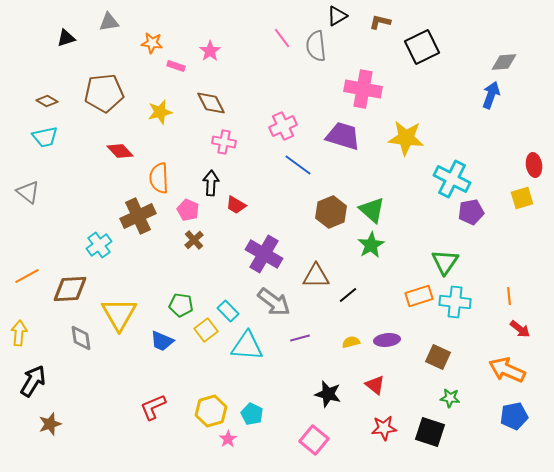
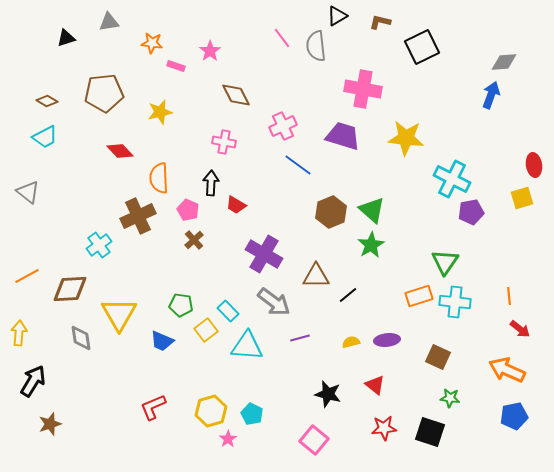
brown diamond at (211, 103): moved 25 px right, 8 px up
cyan trapezoid at (45, 137): rotated 16 degrees counterclockwise
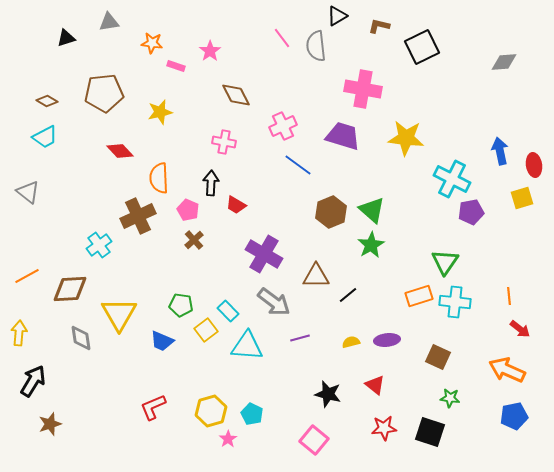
brown L-shape at (380, 22): moved 1 px left, 4 px down
blue arrow at (491, 95): moved 9 px right, 56 px down; rotated 32 degrees counterclockwise
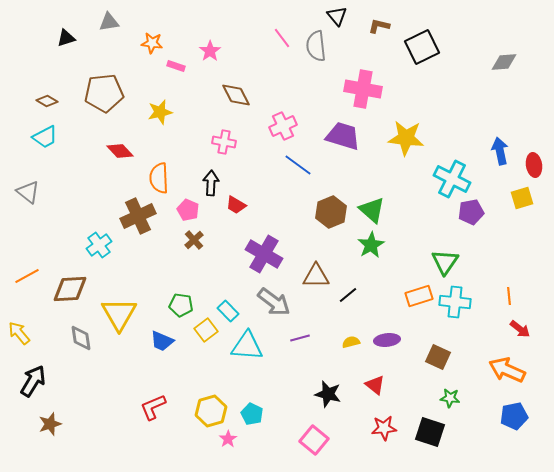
black triangle at (337, 16): rotated 40 degrees counterclockwise
yellow arrow at (19, 333): rotated 45 degrees counterclockwise
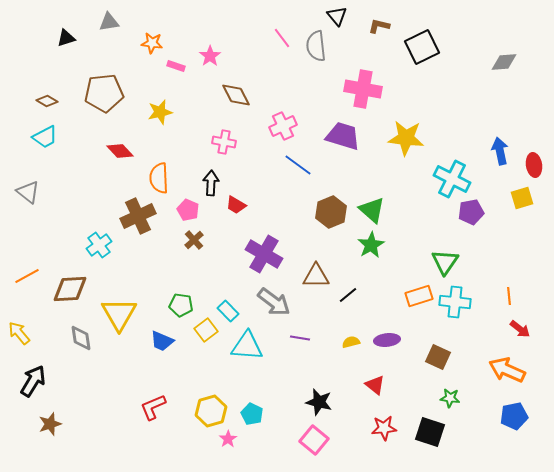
pink star at (210, 51): moved 5 px down
purple line at (300, 338): rotated 24 degrees clockwise
black star at (328, 394): moved 9 px left, 8 px down
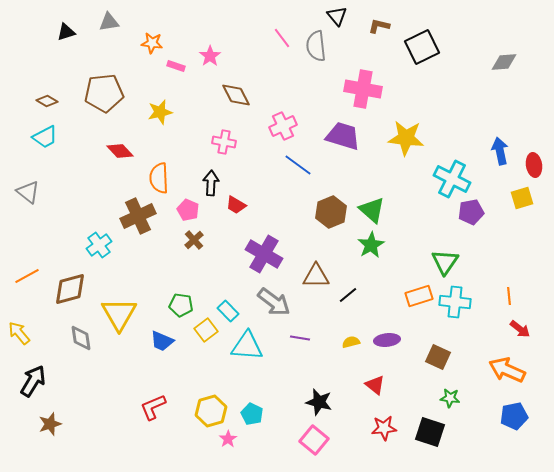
black triangle at (66, 38): moved 6 px up
brown diamond at (70, 289): rotated 12 degrees counterclockwise
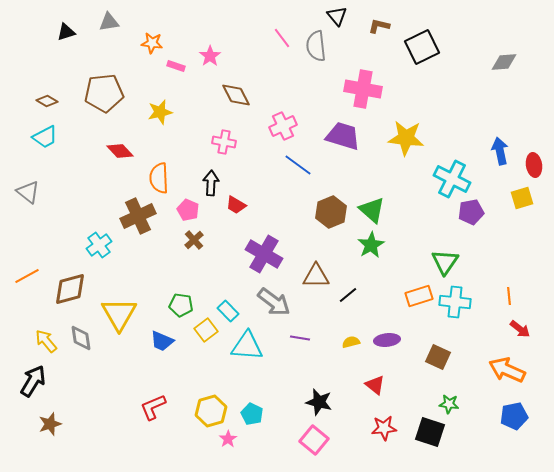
yellow arrow at (19, 333): moved 27 px right, 8 px down
green star at (450, 398): moved 1 px left, 6 px down
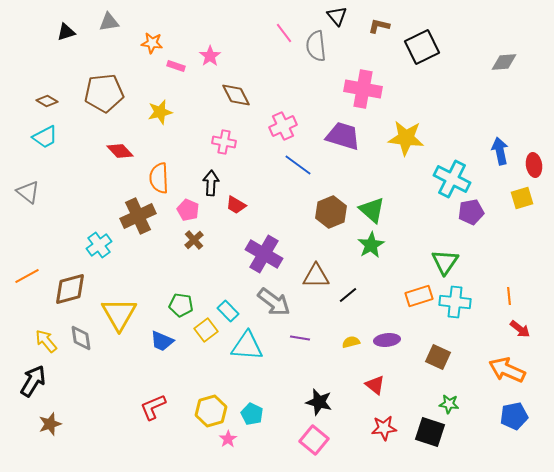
pink line at (282, 38): moved 2 px right, 5 px up
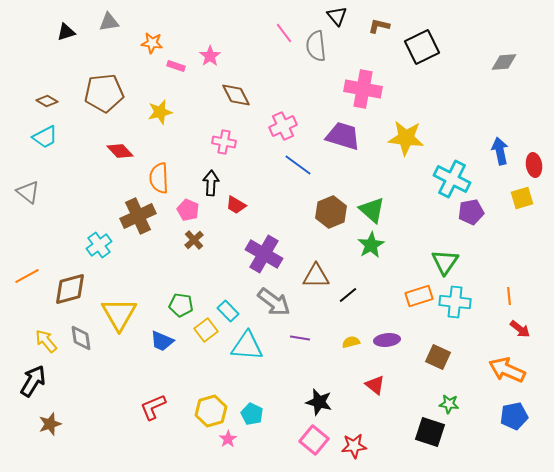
red star at (384, 428): moved 30 px left, 18 px down
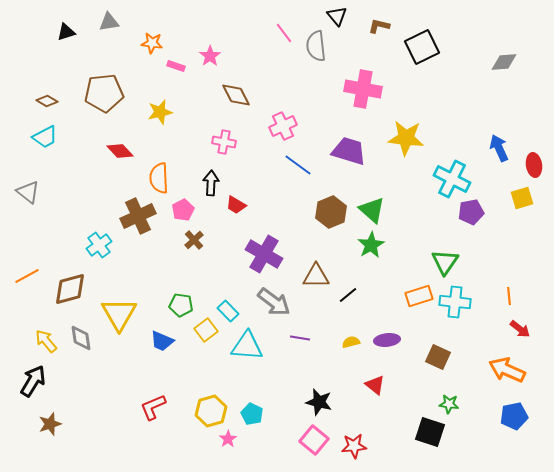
purple trapezoid at (343, 136): moved 6 px right, 15 px down
blue arrow at (500, 151): moved 1 px left, 3 px up; rotated 12 degrees counterclockwise
pink pentagon at (188, 210): moved 5 px left; rotated 20 degrees clockwise
